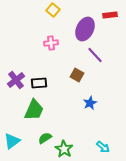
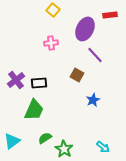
blue star: moved 3 px right, 3 px up
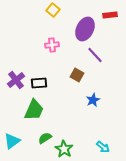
pink cross: moved 1 px right, 2 px down
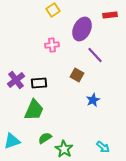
yellow square: rotated 16 degrees clockwise
purple ellipse: moved 3 px left
cyan triangle: rotated 18 degrees clockwise
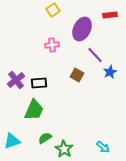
blue star: moved 17 px right, 28 px up
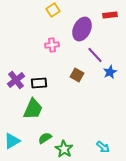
green trapezoid: moved 1 px left, 1 px up
cyan triangle: rotated 12 degrees counterclockwise
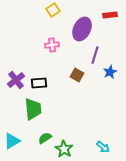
purple line: rotated 60 degrees clockwise
green trapezoid: rotated 30 degrees counterclockwise
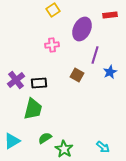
green trapezoid: rotated 20 degrees clockwise
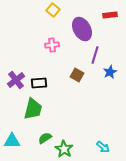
yellow square: rotated 16 degrees counterclockwise
purple ellipse: rotated 55 degrees counterclockwise
cyan triangle: rotated 30 degrees clockwise
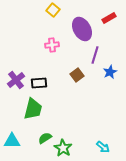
red rectangle: moved 1 px left, 3 px down; rotated 24 degrees counterclockwise
brown square: rotated 24 degrees clockwise
green star: moved 1 px left, 1 px up
